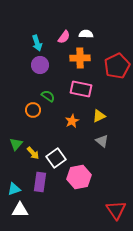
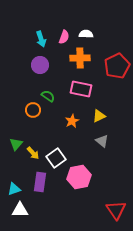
pink semicircle: rotated 16 degrees counterclockwise
cyan arrow: moved 4 px right, 4 px up
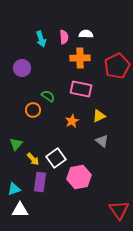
pink semicircle: rotated 24 degrees counterclockwise
purple circle: moved 18 px left, 3 px down
yellow arrow: moved 6 px down
red triangle: moved 3 px right
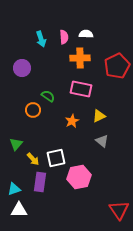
white square: rotated 24 degrees clockwise
white triangle: moved 1 px left
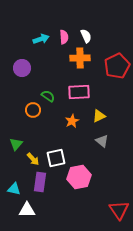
white semicircle: moved 2 px down; rotated 64 degrees clockwise
cyan arrow: rotated 91 degrees counterclockwise
pink rectangle: moved 2 px left, 3 px down; rotated 15 degrees counterclockwise
cyan triangle: rotated 32 degrees clockwise
white triangle: moved 8 px right
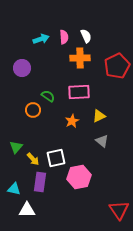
green triangle: moved 3 px down
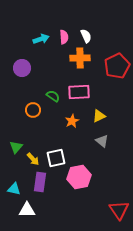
green semicircle: moved 5 px right
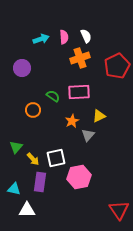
orange cross: rotated 18 degrees counterclockwise
gray triangle: moved 14 px left, 6 px up; rotated 32 degrees clockwise
